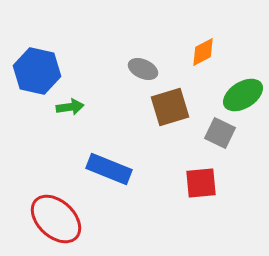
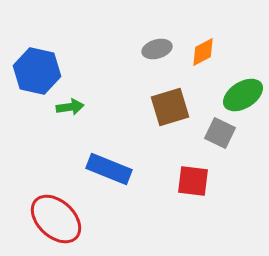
gray ellipse: moved 14 px right, 20 px up; rotated 40 degrees counterclockwise
red square: moved 8 px left, 2 px up; rotated 12 degrees clockwise
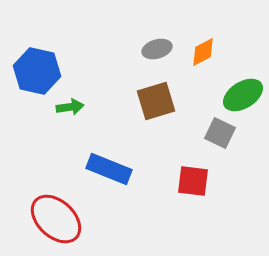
brown square: moved 14 px left, 6 px up
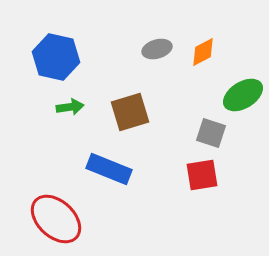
blue hexagon: moved 19 px right, 14 px up
brown square: moved 26 px left, 11 px down
gray square: moved 9 px left; rotated 8 degrees counterclockwise
red square: moved 9 px right, 6 px up; rotated 16 degrees counterclockwise
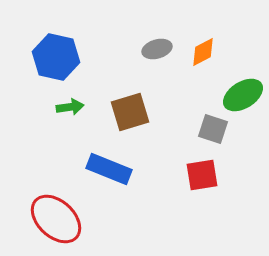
gray square: moved 2 px right, 4 px up
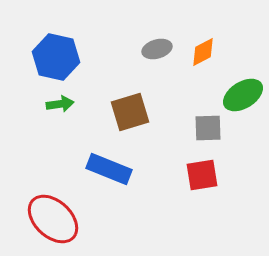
green arrow: moved 10 px left, 3 px up
gray square: moved 5 px left, 1 px up; rotated 20 degrees counterclockwise
red ellipse: moved 3 px left
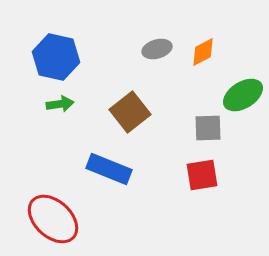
brown square: rotated 21 degrees counterclockwise
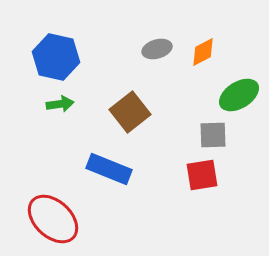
green ellipse: moved 4 px left
gray square: moved 5 px right, 7 px down
